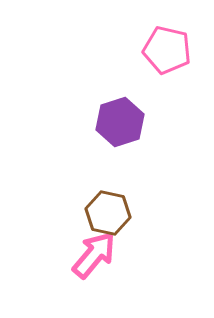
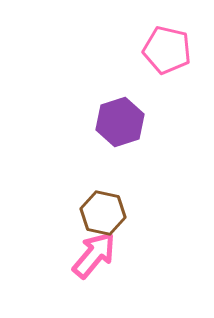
brown hexagon: moved 5 px left
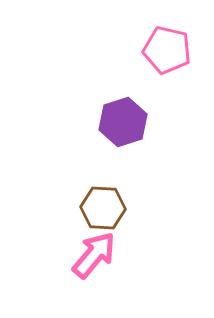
purple hexagon: moved 3 px right
brown hexagon: moved 5 px up; rotated 9 degrees counterclockwise
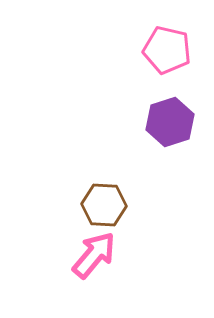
purple hexagon: moved 47 px right
brown hexagon: moved 1 px right, 3 px up
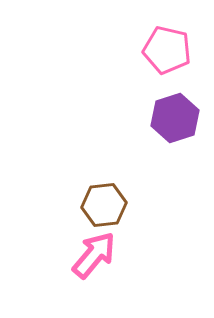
purple hexagon: moved 5 px right, 4 px up
brown hexagon: rotated 9 degrees counterclockwise
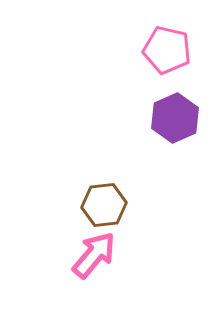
purple hexagon: rotated 6 degrees counterclockwise
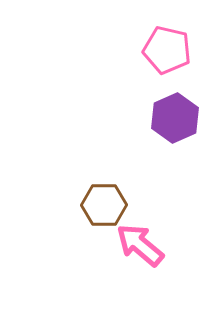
brown hexagon: rotated 6 degrees clockwise
pink arrow: moved 46 px right, 10 px up; rotated 90 degrees counterclockwise
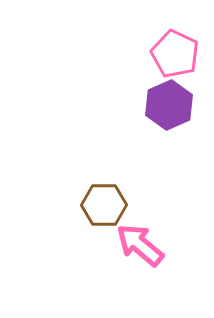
pink pentagon: moved 8 px right, 4 px down; rotated 12 degrees clockwise
purple hexagon: moved 6 px left, 13 px up
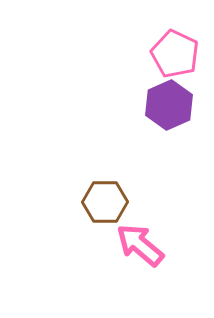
brown hexagon: moved 1 px right, 3 px up
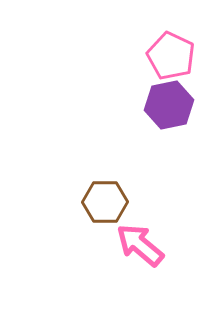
pink pentagon: moved 4 px left, 2 px down
purple hexagon: rotated 12 degrees clockwise
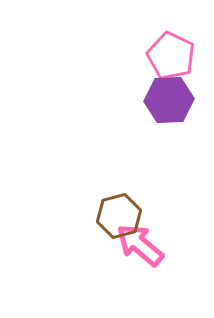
purple hexagon: moved 5 px up; rotated 9 degrees clockwise
brown hexagon: moved 14 px right, 14 px down; rotated 15 degrees counterclockwise
